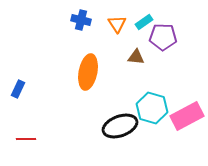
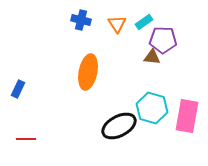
purple pentagon: moved 3 px down
brown triangle: moved 16 px right
pink rectangle: rotated 52 degrees counterclockwise
black ellipse: moved 1 px left; rotated 8 degrees counterclockwise
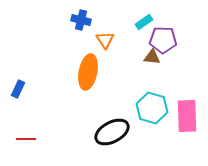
orange triangle: moved 12 px left, 16 px down
pink rectangle: rotated 12 degrees counterclockwise
black ellipse: moved 7 px left, 6 px down
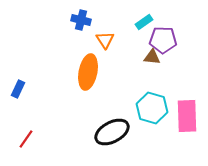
red line: rotated 54 degrees counterclockwise
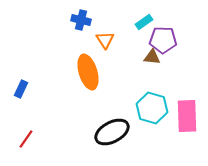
orange ellipse: rotated 28 degrees counterclockwise
blue rectangle: moved 3 px right
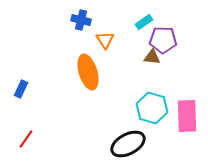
black ellipse: moved 16 px right, 12 px down
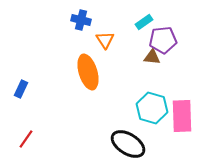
purple pentagon: rotated 8 degrees counterclockwise
pink rectangle: moved 5 px left
black ellipse: rotated 60 degrees clockwise
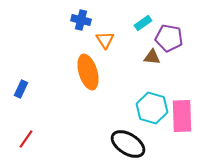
cyan rectangle: moved 1 px left, 1 px down
purple pentagon: moved 6 px right, 2 px up; rotated 16 degrees clockwise
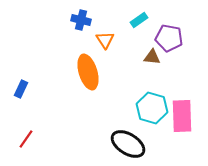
cyan rectangle: moved 4 px left, 3 px up
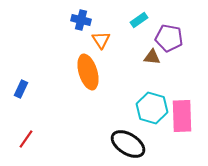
orange triangle: moved 4 px left
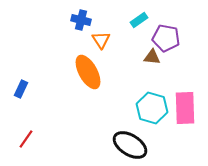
purple pentagon: moved 3 px left
orange ellipse: rotated 12 degrees counterclockwise
pink rectangle: moved 3 px right, 8 px up
black ellipse: moved 2 px right, 1 px down
